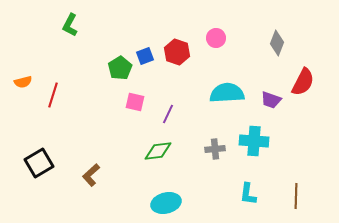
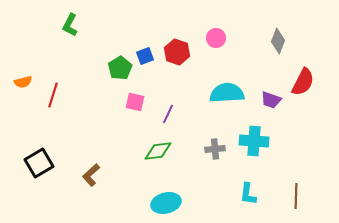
gray diamond: moved 1 px right, 2 px up
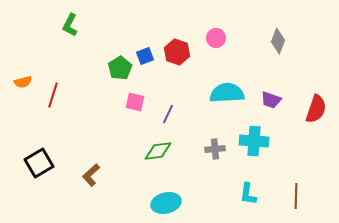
red semicircle: moved 13 px right, 27 px down; rotated 8 degrees counterclockwise
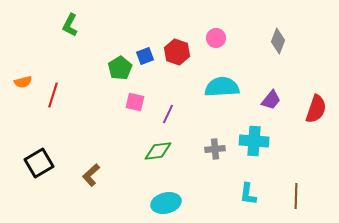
cyan semicircle: moved 5 px left, 6 px up
purple trapezoid: rotated 70 degrees counterclockwise
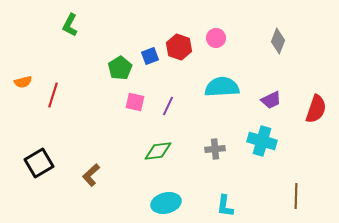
red hexagon: moved 2 px right, 5 px up
blue square: moved 5 px right
purple trapezoid: rotated 25 degrees clockwise
purple line: moved 8 px up
cyan cross: moved 8 px right; rotated 12 degrees clockwise
cyan L-shape: moved 23 px left, 12 px down
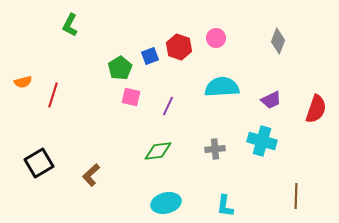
pink square: moved 4 px left, 5 px up
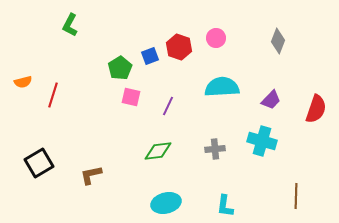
purple trapezoid: rotated 20 degrees counterclockwise
brown L-shape: rotated 30 degrees clockwise
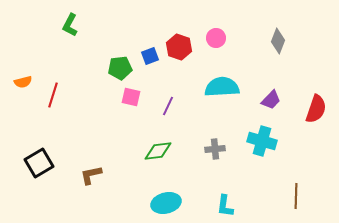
green pentagon: rotated 25 degrees clockwise
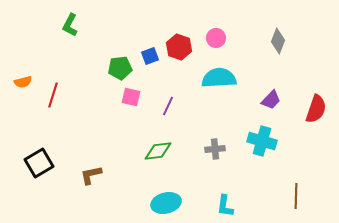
cyan semicircle: moved 3 px left, 9 px up
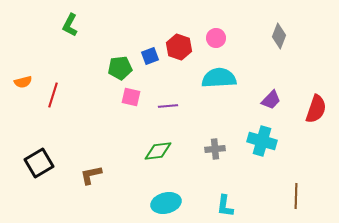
gray diamond: moved 1 px right, 5 px up
purple line: rotated 60 degrees clockwise
